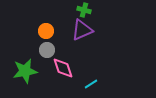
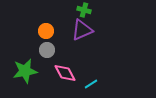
pink diamond: moved 2 px right, 5 px down; rotated 10 degrees counterclockwise
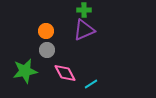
green cross: rotated 16 degrees counterclockwise
purple triangle: moved 2 px right
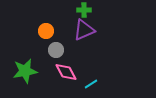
gray circle: moved 9 px right
pink diamond: moved 1 px right, 1 px up
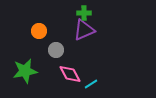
green cross: moved 3 px down
orange circle: moved 7 px left
pink diamond: moved 4 px right, 2 px down
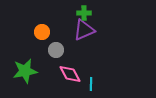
orange circle: moved 3 px right, 1 px down
cyan line: rotated 56 degrees counterclockwise
